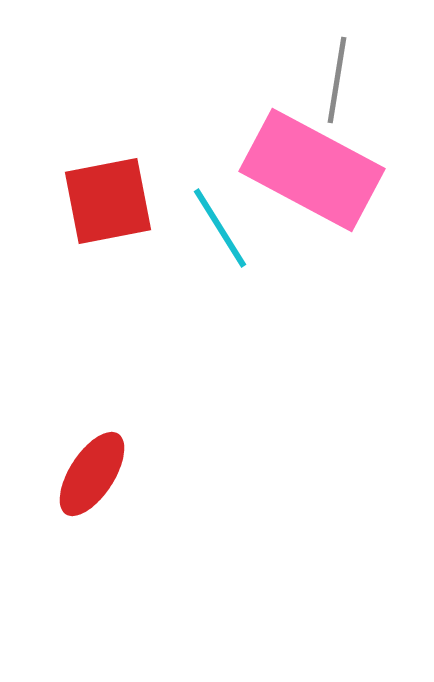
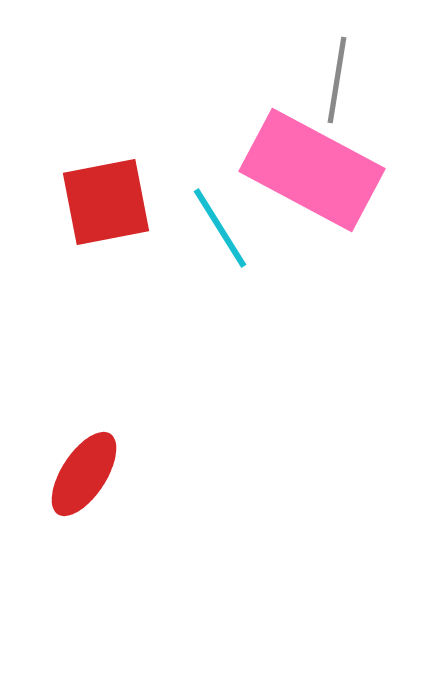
red square: moved 2 px left, 1 px down
red ellipse: moved 8 px left
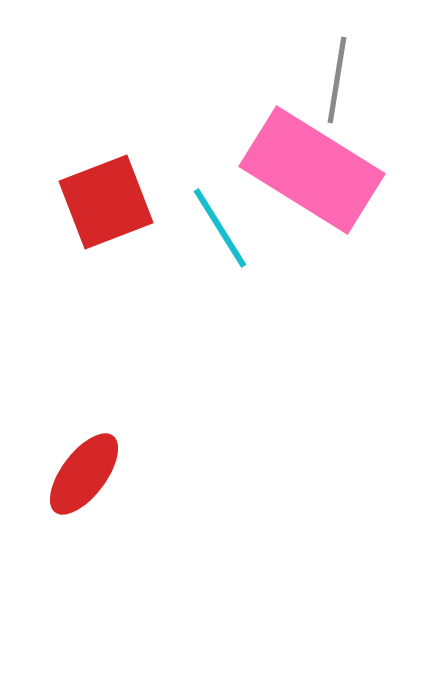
pink rectangle: rotated 4 degrees clockwise
red square: rotated 10 degrees counterclockwise
red ellipse: rotated 4 degrees clockwise
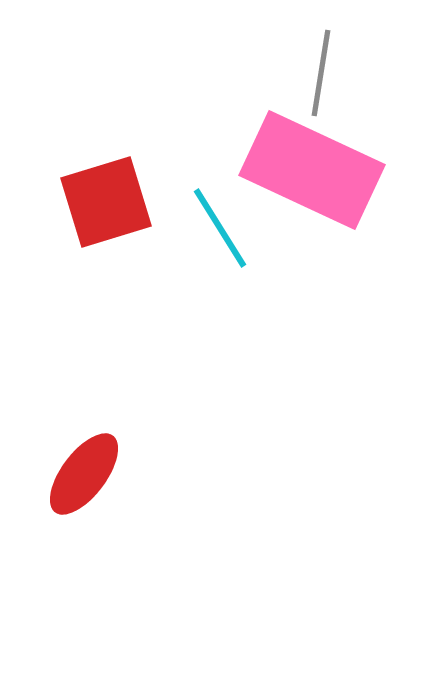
gray line: moved 16 px left, 7 px up
pink rectangle: rotated 7 degrees counterclockwise
red square: rotated 4 degrees clockwise
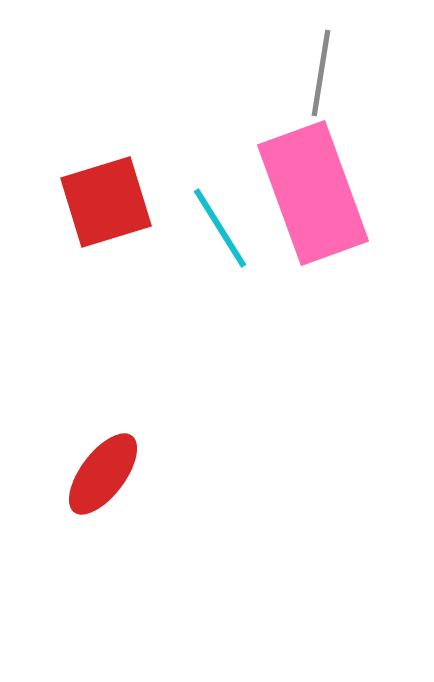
pink rectangle: moved 1 px right, 23 px down; rotated 45 degrees clockwise
red ellipse: moved 19 px right
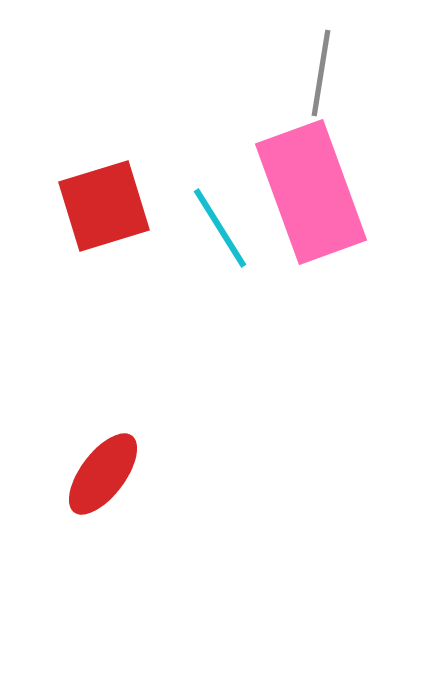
pink rectangle: moved 2 px left, 1 px up
red square: moved 2 px left, 4 px down
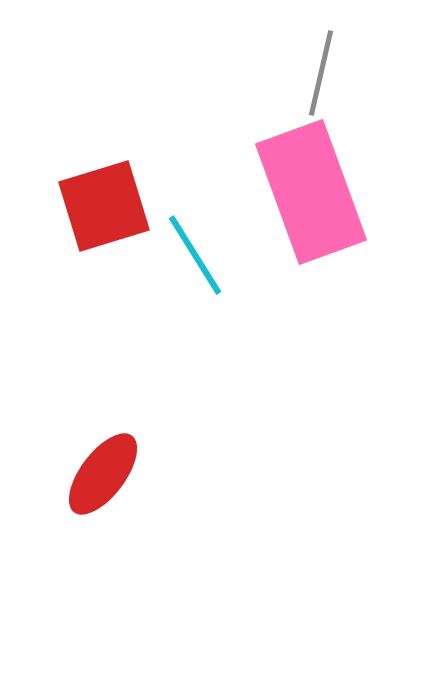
gray line: rotated 4 degrees clockwise
cyan line: moved 25 px left, 27 px down
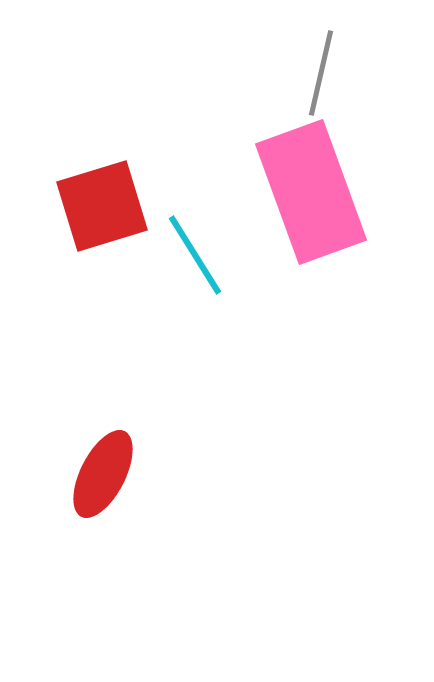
red square: moved 2 px left
red ellipse: rotated 10 degrees counterclockwise
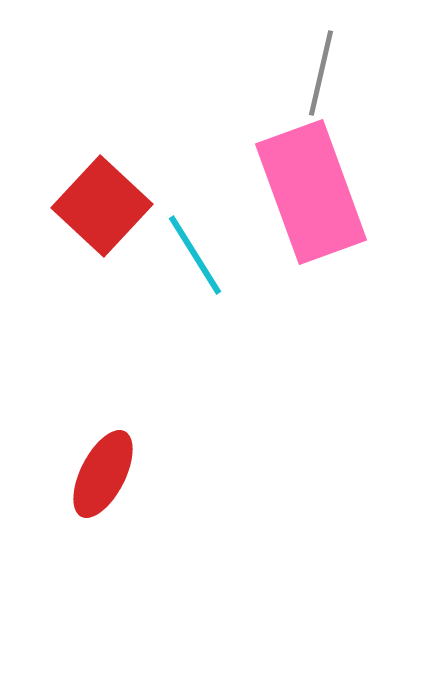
red square: rotated 30 degrees counterclockwise
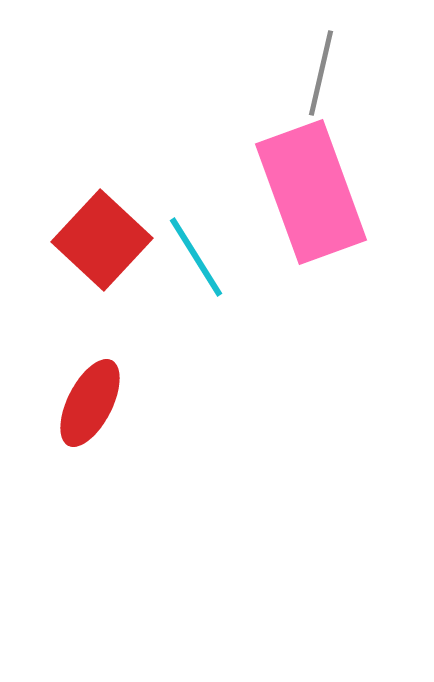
red square: moved 34 px down
cyan line: moved 1 px right, 2 px down
red ellipse: moved 13 px left, 71 px up
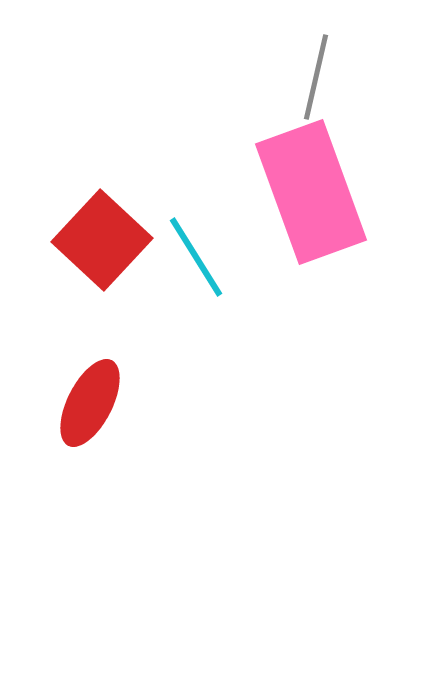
gray line: moved 5 px left, 4 px down
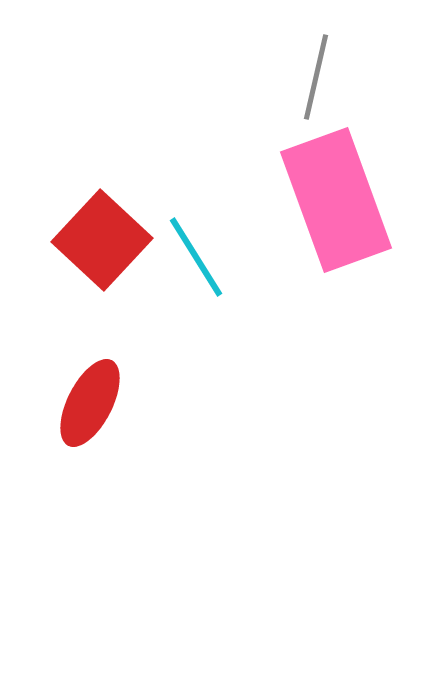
pink rectangle: moved 25 px right, 8 px down
